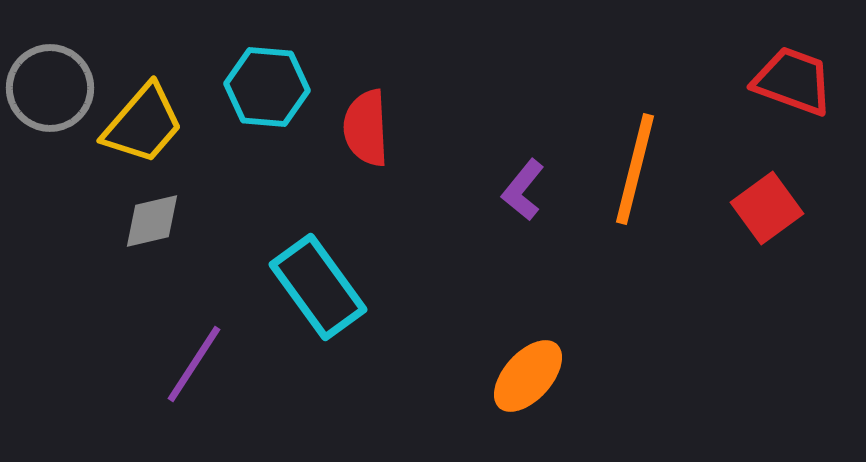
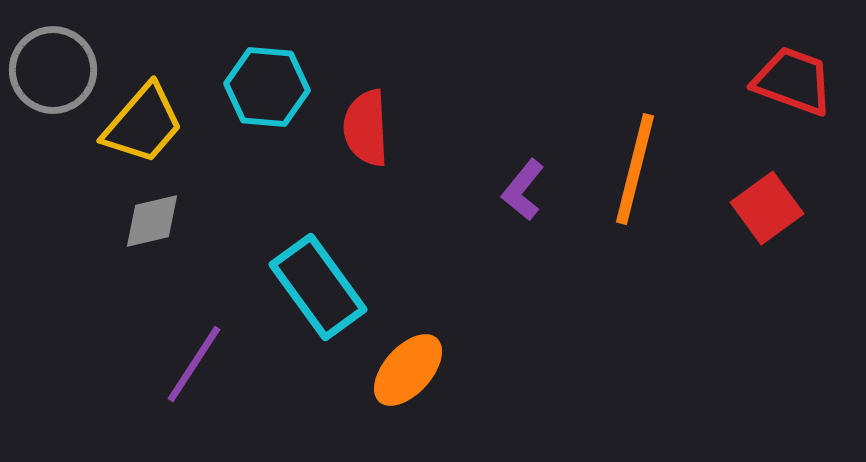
gray circle: moved 3 px right, 18 px up
orange ellipse: moved 120 px left, 6 px up
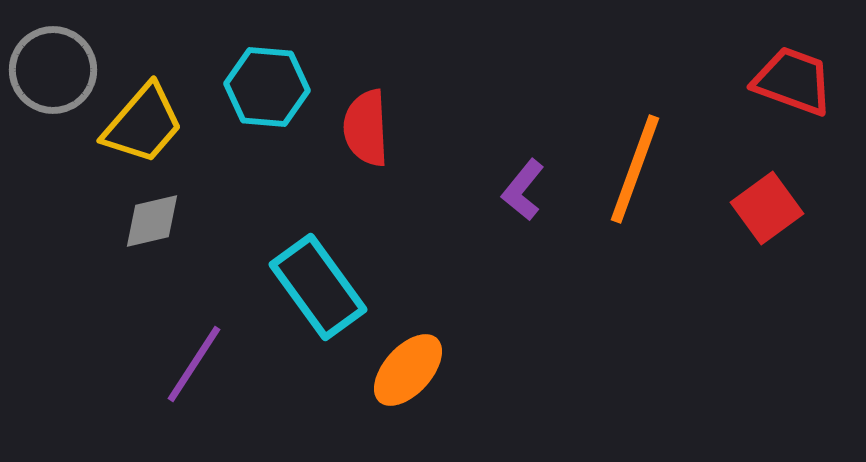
orange line: rotated 6 degrees clockwise
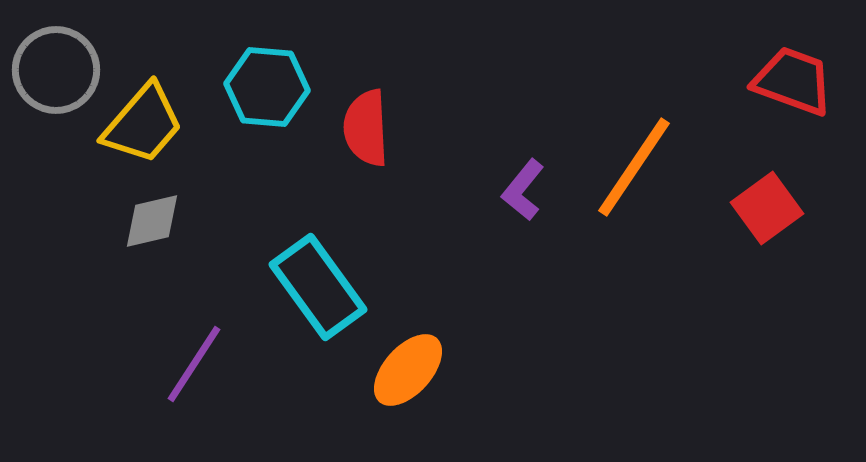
gray circle: moved 3 px right
orange line: moved 1 px left, 2 px up; rotated 14 degrees clockwise
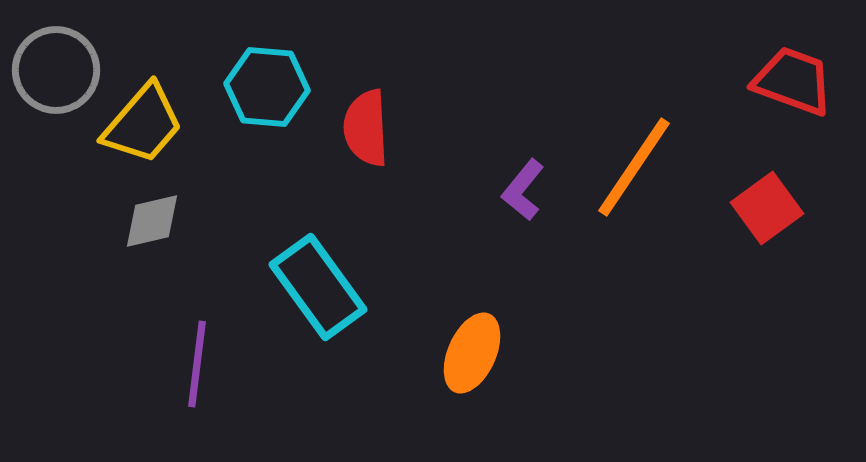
purple line: moved 3 px right; rotated 26 degrees counterclockwise
orange ellipse: moved 64 px right, 17 px up; rotated 18 degrees counterclockwise
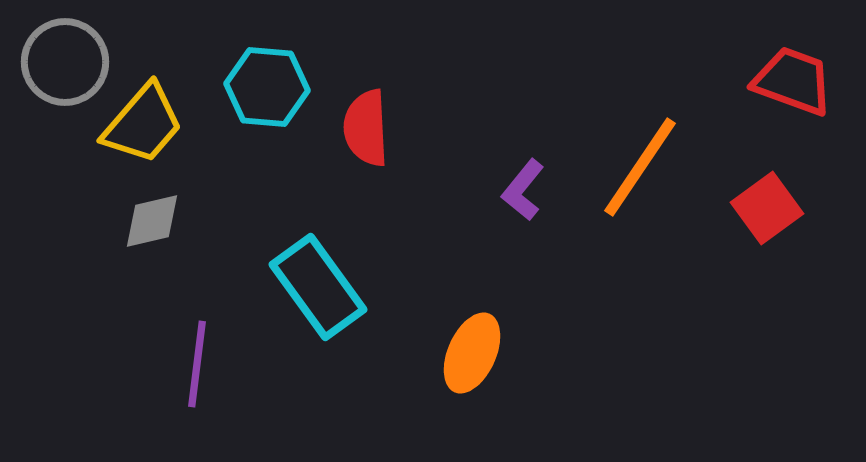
gray circle: moved 9 px right, 8 px up
orange line: moved 6 px right
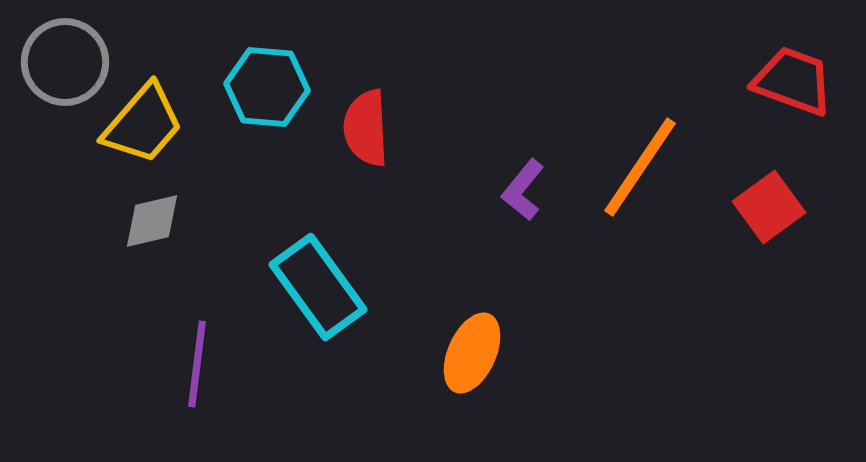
red square: moved 2 px right, 1 px up
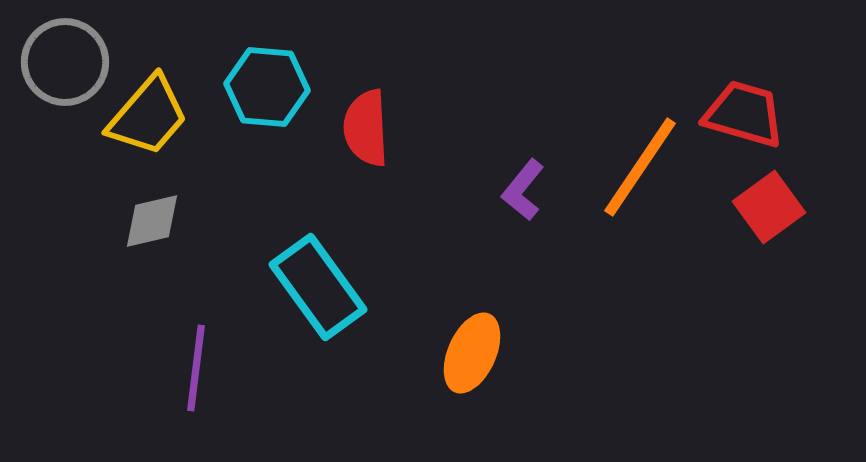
red trapezoid: moved 49 px left, 33 px down; rotated 4 degrees counterclockwise
yellow trapezoid: moved 5 px right, 8 px up
purple line: moved 1 px left, 4 px down
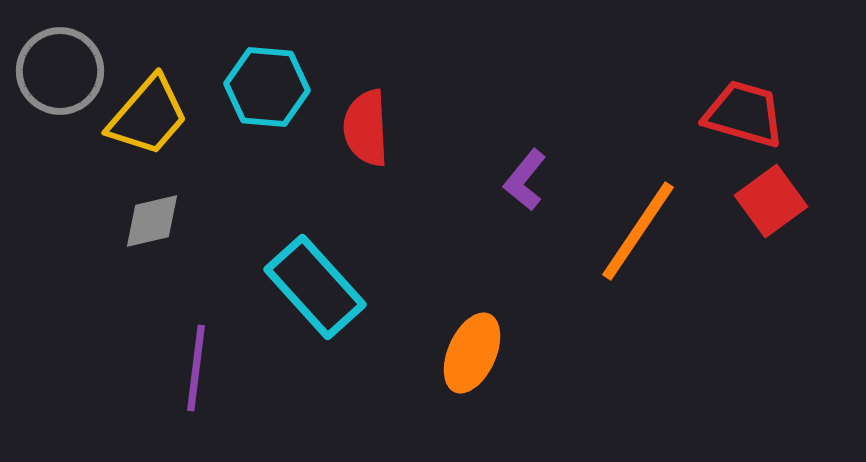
gray circle: moved 5 px left, 9 px down
orange line: moved 2 px left, 64 px down
purple L-shape: moved 2 px right, 10 px up
red square: moved 2 px right, 6 px up
cyan rectangle: moved 3 px left; rotated 6 degrees counterclockwise
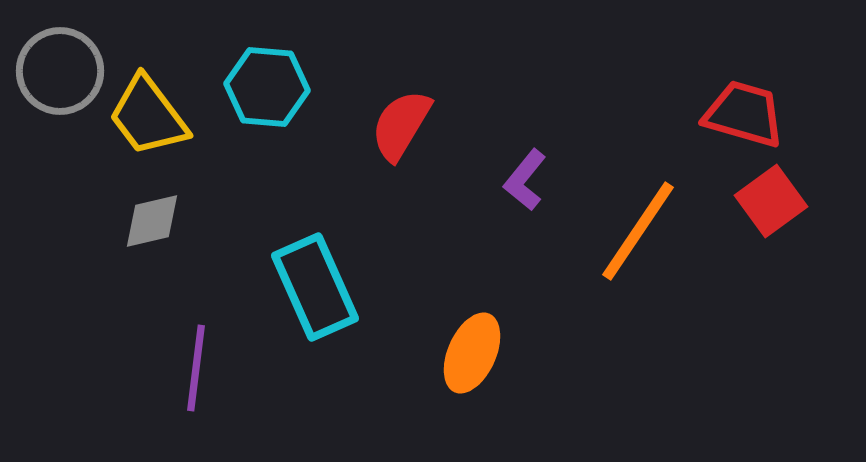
yellow trapezoid: rotated 102 degrees clockwise
red semicircle: moved 35 px right, 3 px up; rotated 34 degrees clockwise
cyan rectangle: rotated 18 degrees clockwise
